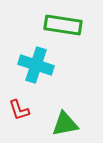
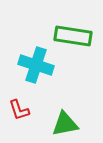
green rectangle: moved 10 px right, 11 px down
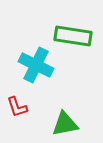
cyan cross: rotated 8 degrees clockwise
red L-shape: moved 2 px left, 3 px up
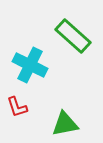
green rectangle: rotated 33 degrees clockwise
cyan cross: moved 6 px left
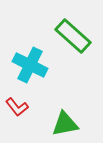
red L-shape: rotated 20 degrees counterclockwise
